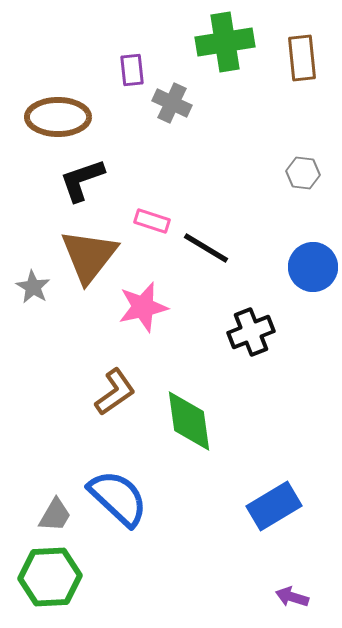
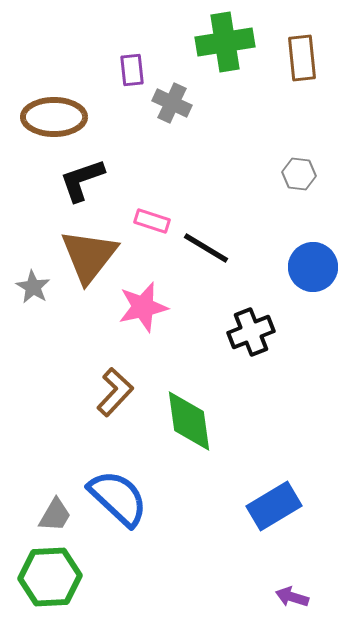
brown ellipse: moved 4 px left
gray hexagon: moved 4 px left, 1 px down
brown L-shape: rotated 12 degrees counterclockwise
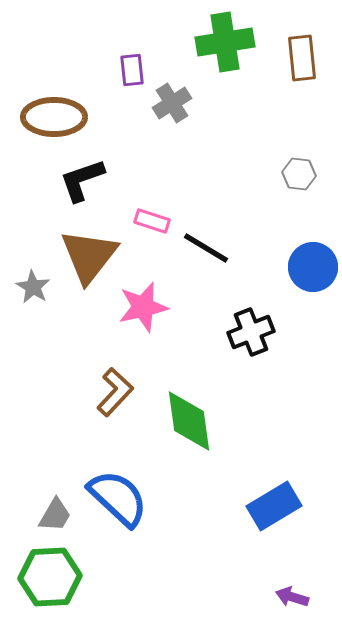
gray cross: rotated 33 degrees clockwise
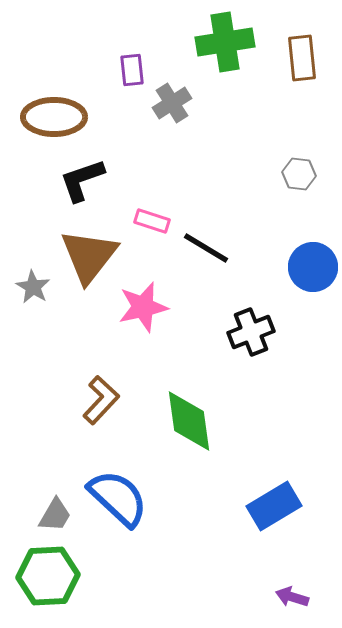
brown L-shape: moved 14 px left, 8 px down
green hexagon: moved 2 px left, 1 px up
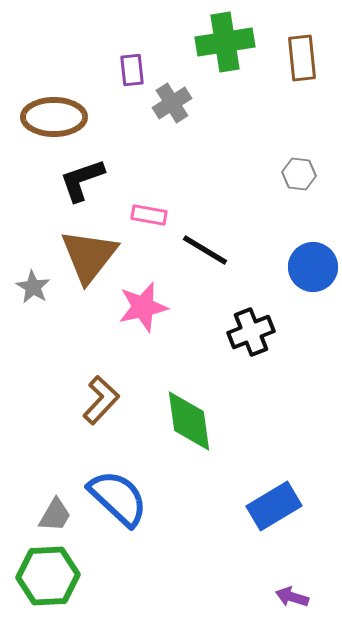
pink rectangle: moved 3 px left, 6 px up; rotated 8 degrees counterclockwise
black line: moved 1 px left, 2 px down
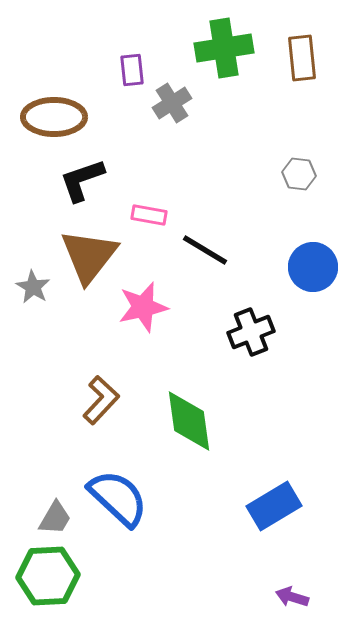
green cross: moved 1 px left, 6 px down
gray trapezoid: moved 3 px down
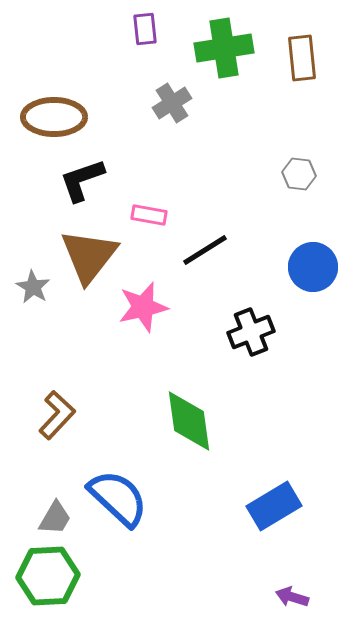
purple rectangle: moved 13 px right, 41 px up
black line: rotated 63 degrees counterclockwise
brown L-shape: moved 44 px left, 15 px down
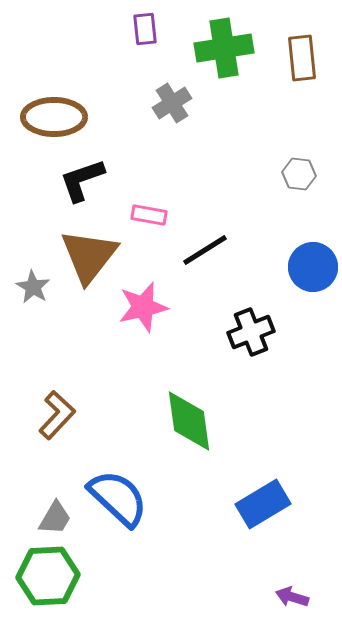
blue rectangle: moved 11 px left, 2 px up
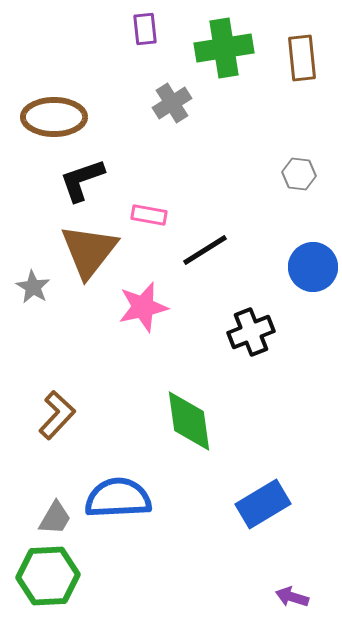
brown triangle: moved 5 px up
blue semicircle: rotated 46 degrees counterclockwise
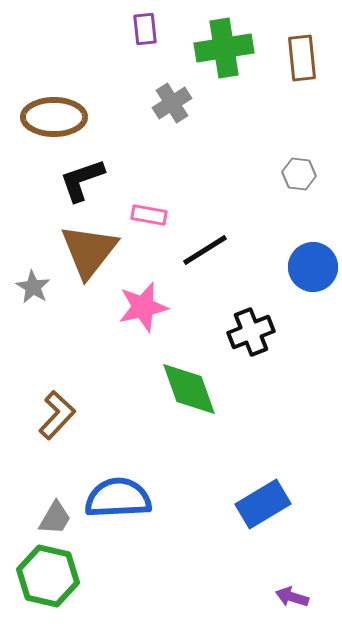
green diamond: moved 32 px up; rotated 12 degrees counterclockwise
green hexagon: rotated 16 degrees clockwise
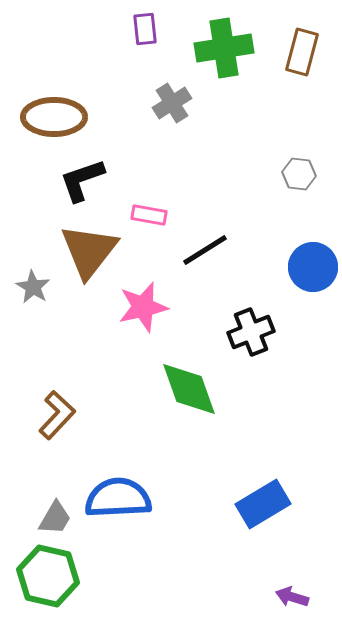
brown rectangle: moved 6 px up; rotated 21 degrees clockwise
